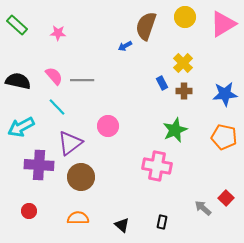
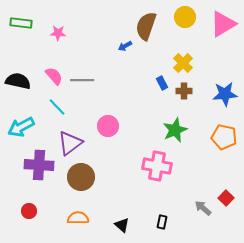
green rectangle: moved 4 px right, 2 px up; rotated 35 degrees counterclockwise
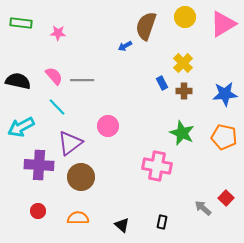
green star: moved 7 px right, 3 px down; rotated 25 degrees counterclockwise
red circle: moved 9 px right
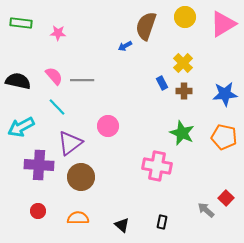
gray arrow: moved 3 px right, 2 px down
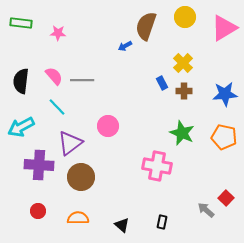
pink triangle: moved 1 px right, 4 px down
black semicircle: moved 3 px right; rotated 95 degrees counterclockwise
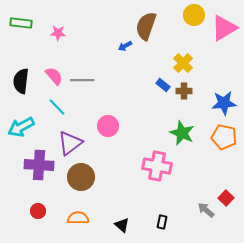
yellow circle: moved 9 px right, 2 px up
blue rectangle: moved 1 px right, 2 px down; rotated 24 degrees counterclockwise
blue star: moved 1 px left, 9 px down
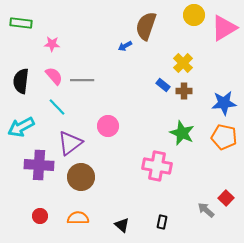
pink star: moved 6 px left, 11 px down
red circle: moved 2 px right, 5 px down
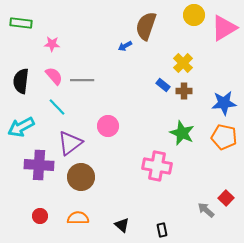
black rectangle: moved 8 px down; rotated 24 degrees counterclockwise
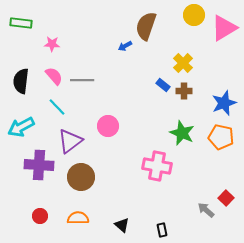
blue star: rotated 15 degrees counterclockwise
orange pentagon: moved 3 px left
purple triangle: moved 2 px up
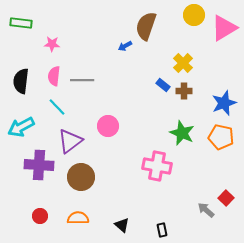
pink semicircle: rotated 132 degrees counterclockwise
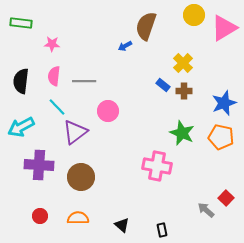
gray line: moved 2 px right, 1 px down
pink circle: moved 15 px up
purple triangle: moved 5 px right, 9 px up
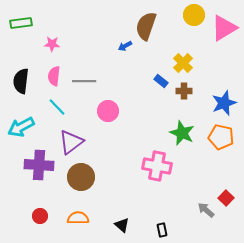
green rectangle: rotated 15 degrees counterclockwise
blue rectangle: moved 2 px left, 4 px up
purple triangle: moved 4 px left, 10 px down
